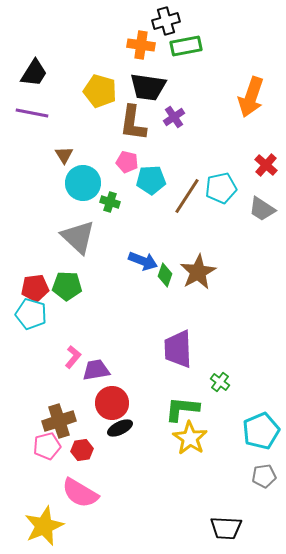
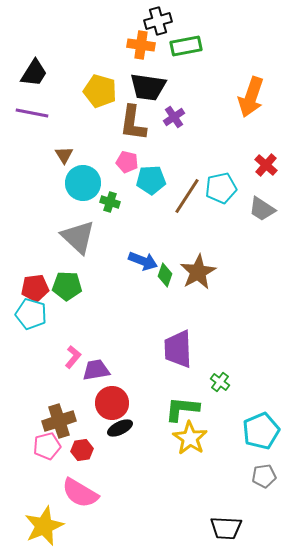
black cross at (166, 21): moved 8 px left
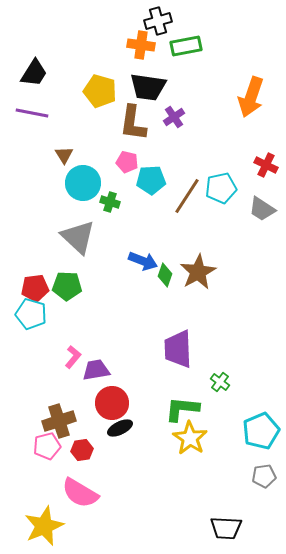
red cross at (266, 165): rotated 15 degrees counterclockwise
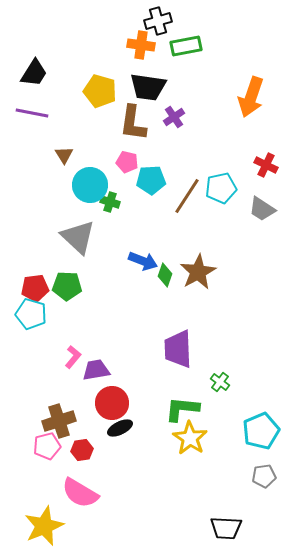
cyan circle at (83, 183): moved 7 px right, 2 px down
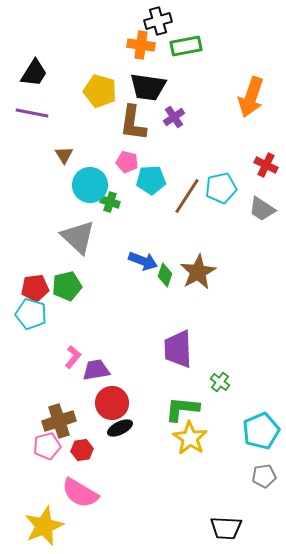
green pentagon at (67, 286): rotated 16 degrees counterclockwise
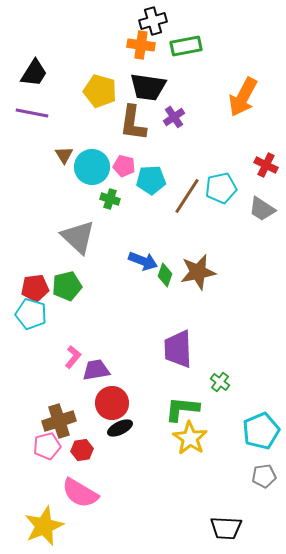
black cross at (158, 21): moved 5 px left
orange arrow at (251, 97): moved 8 px left; rotated 9 degrees clockwise
pink pentagon at (127, 162): moved 3 px left, 4 px down
cyan circle at (90, 185): moved 2 px right, 18 px up
green cross at (110, 202): moved 3 px up
brown star at (198, 272): rotated 18 degrees clockwise
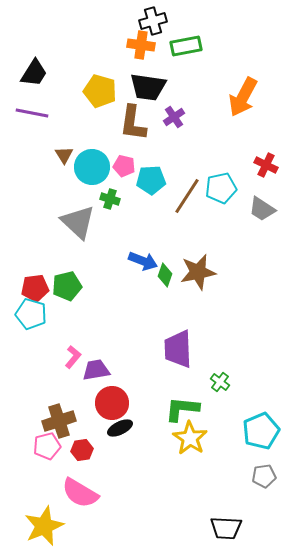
gray triangle at (78, 237): moved 15 px up
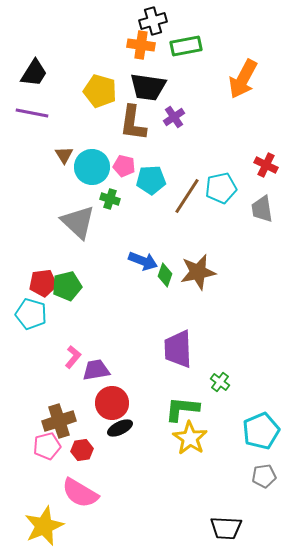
orange arrow at (243, 97): moved 18 px up
gray trapezoid at (262, 209): rotated 48 degrees clockwise
red pentagon at (35, 288): moved 8 px right, 5 px up
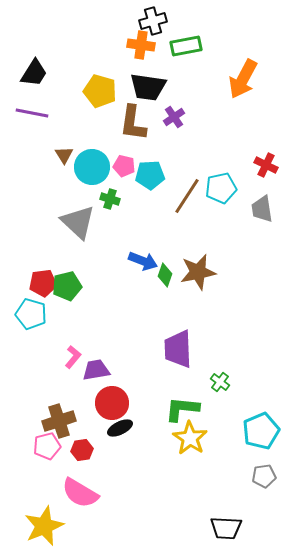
cyan pentagon at (151, 180): moved 1 px left, 5 px up
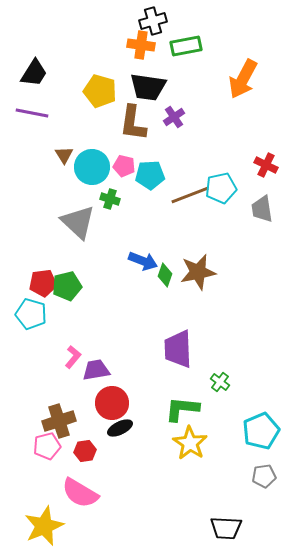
brown line at (187, 196): moved 3 px right, 1 px up; rotated 36 degrees clockwise
yellow star at (190, 438): moved 5 px down
red hexagon at (82, 450): moved 3 px right, 1 px down
